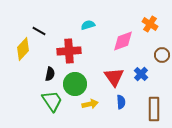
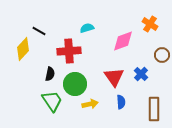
cyan semicircle: moved 1 px left, 3 px down
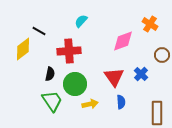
cyan semicircle: moved 6 px left, 7 px up; rotated 32 degrees counterclockwise
yellow diamond: rotated 10 degrees clockwise
brown rectangle: moved 3 px right, 4 px down
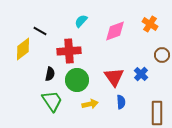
black line: moved 1 px right
pink diamond: moved 8 px left, 10 px up
green circle: moved 2 px right, 4 px up
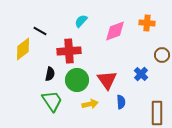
orange cross: moved 3 px left, 1 px up; rotated 28 degrees counterclockwise
red triangle: moved 7 px left, 3 px down
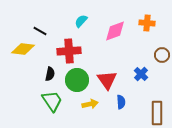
yellow diamond: rotated 45 degrees clockwise
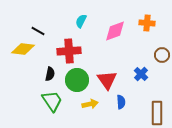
cyan semicircle: rotated 16 degrees counterclockwise
black line: moved 2 px left
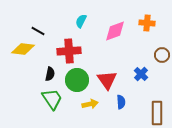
green trapezoid: moved 2 px up
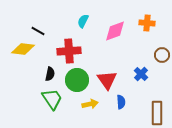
cyan semicircle: moved 2 px right
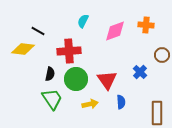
orange cross: moved 1 px left, 2 px down
blue cross: moved 1 px left, 2 px up
green circle: moved 1 px left, 1 px up
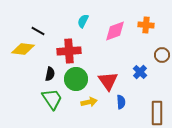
red triangle: moved 1 px right, 1 px down
yellow arrow: moved 1 px left, 2 px up
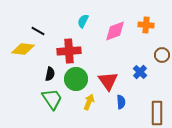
yellow arrow: rotated 56 degrees counterclockwise
